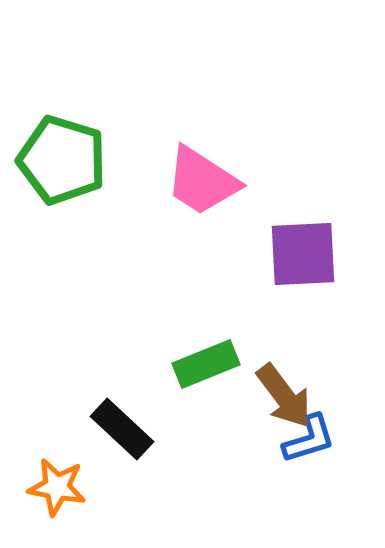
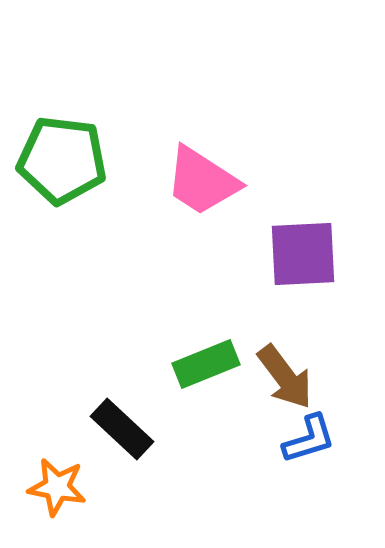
green pentagon: rotated 10 degrees counterclockwise
brown arrow: moved 1 px right, 19 px up
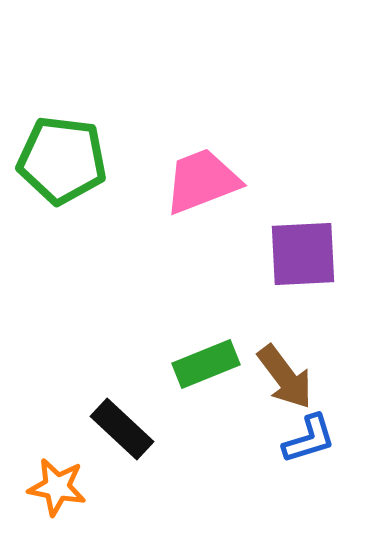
pink trapezoid: rotated 126 degrees clockwise
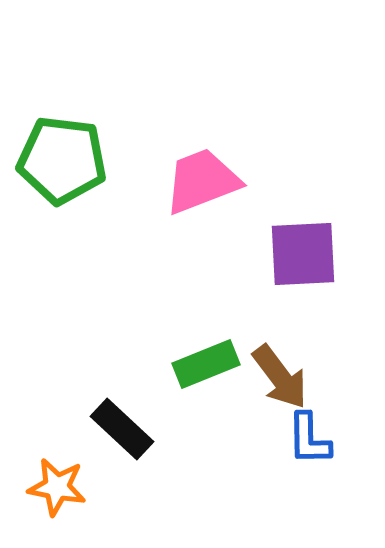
brown arrow: moved 5 px left
blue L-shape: rotated 106 degrees clockwise
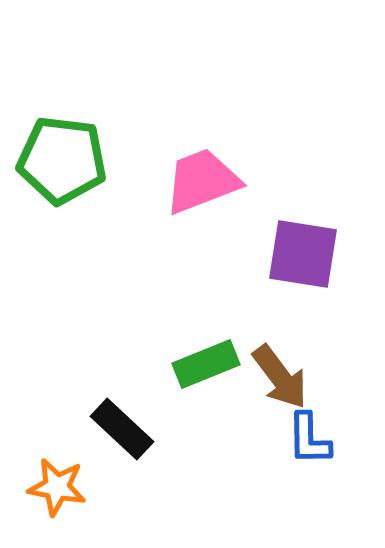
purple square: rotated 12 degrees clockwise
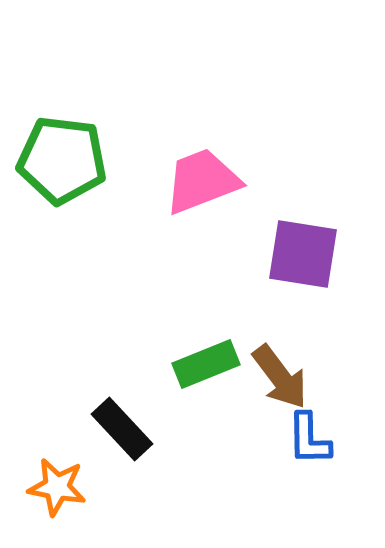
black rectangle: rotated 4 degrees clockwise
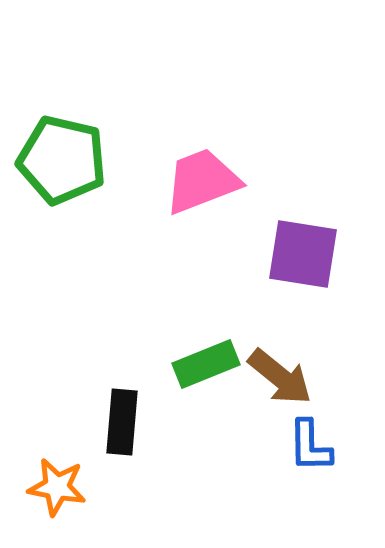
green pentagon: rotated 6 degrees clockwise
brown arrow: rotated 14 degrees counterclockwise
black rectangle: moved 7 px up; rotated 48 degrees clockwise
blue L-shape: moved 1 px right, 7 px down
